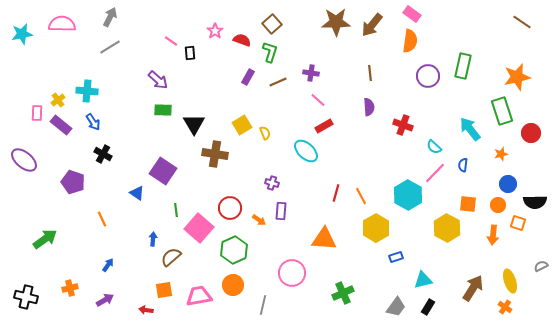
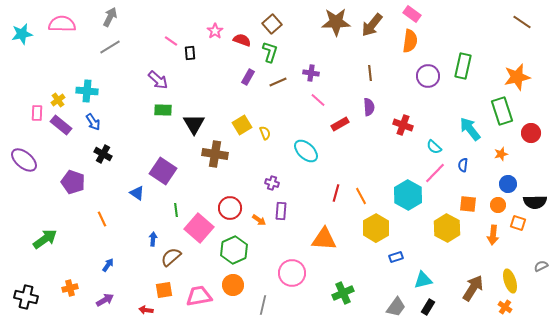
red rectangle at (324, 126): moved 16 px right, 2 px up
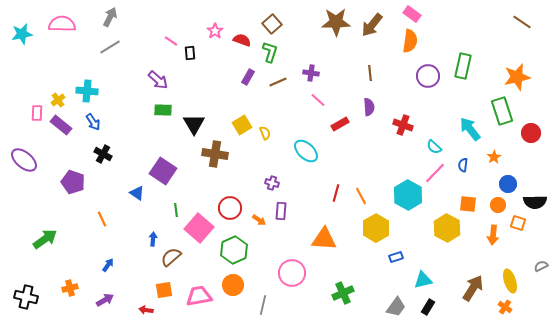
orange star at (501, 154): moved 7 px left, 3 px down; rotated 16 degrees counterclockwise
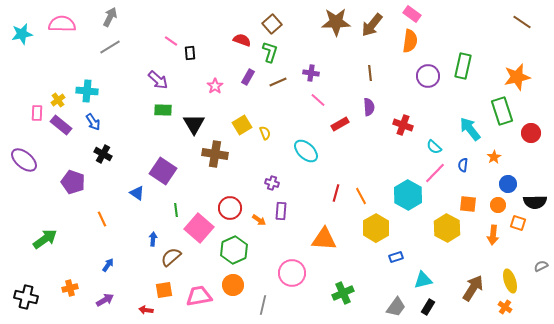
pink star at (215, 31): moved 55 px down
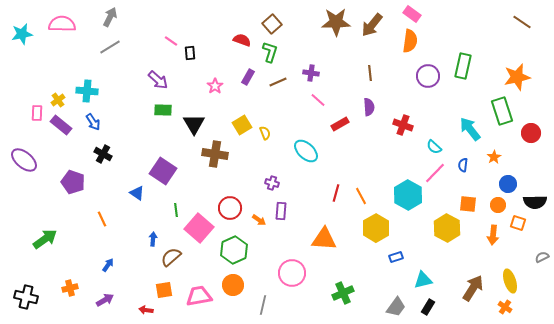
gray semicircle at (541, 266): moved 1 px right, 9 px up
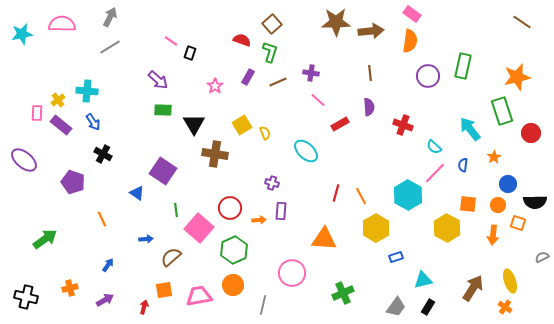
brown arrow at (372, 25): moved 1 px left, 6 px down; rotated 135 degrees counterclockwise
black rectangle at (190, 53): rotated 24 degrees clockwise
orange arrow at (259, 220): rotated 40 degrees counterclockwise
blue arrow at (153, 239): moved 7 px left; rotated 80 degrees clockwise
red arrow at (146, 310): moved 2 px left, 3 px up; rotated 96 degrees clockwise
